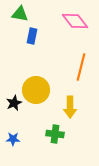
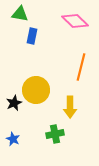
pink diamond: rotated 8 degrees counterclockwise
green cross: rotated 18 degrees counterclockwise
blue star: rotated 24 degrees clockwise
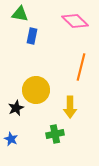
black star: moved 2 px right, 5 px down
blue star: moved 2 px left
